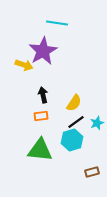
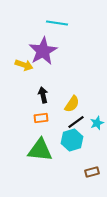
yellow semicircle: moved 2 px left, 1 px down
orange rectangle: moved 2 px down
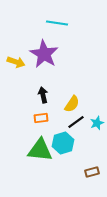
purple star: moved 1 px right, 3 px down; rotated 12 degrees counterclockwise
yellow arrow: moved 8 px left, 3 px up
cyan hexagon: moved 9 px left, 3 px down
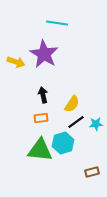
cyan star: moved 1 px left, 1 px down; rotated 16 degrees clockwise
